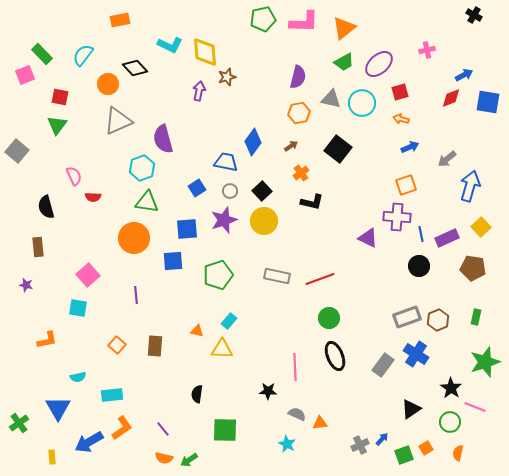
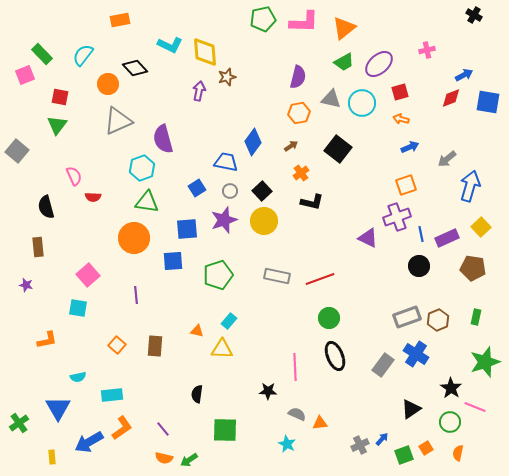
purple cross at (397, 217): rotated 24 degrees counterclockwise
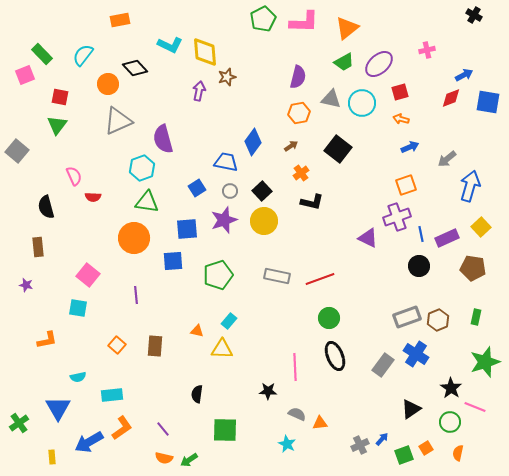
green pentagon at (263, 19): rotated 15 degrees counterclockwise
orange triangle at (344, 28): moved 3 px right
pink square at (88, 275): rotated 10 degrees counterclockwise
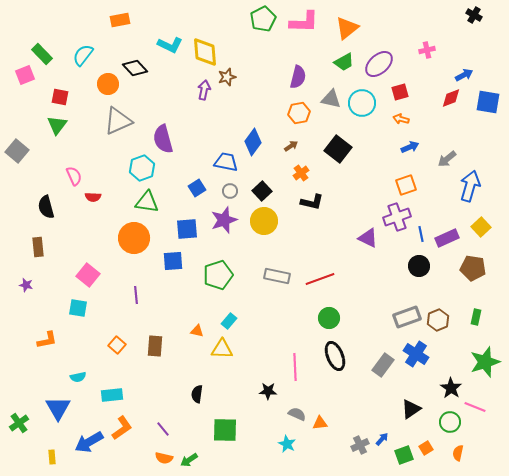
purple arrow at (199, 91): moved 5 px right, 1 px up
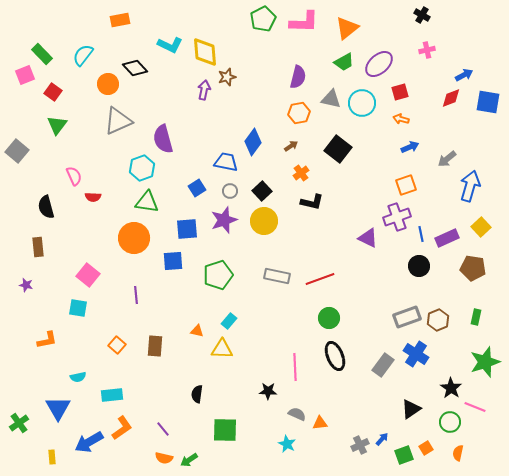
black cross at (474, 15): moved 52 px left
red square at (60, 97): moved 7 px left, 5 px up; rotated 24 degrees clockwise
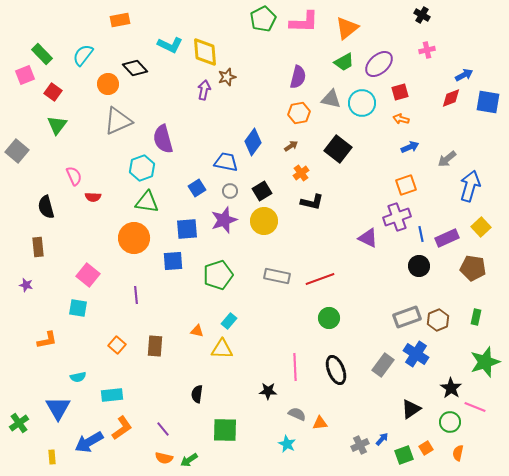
black square at (262, 191): rotated 12 degrees clockwise
black ellipse at (335, 356): moved 1 px right, 14 px down
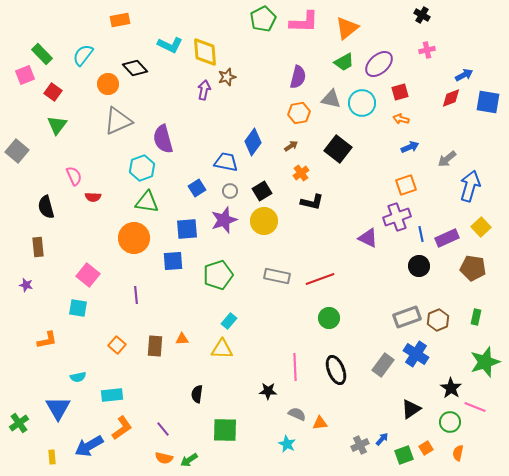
orange triangle at (197, 331): moved 15 px left, 8 px down; rotated 16 degrees counterclockwise
blue arrow at (89, 442): moved 4 px down
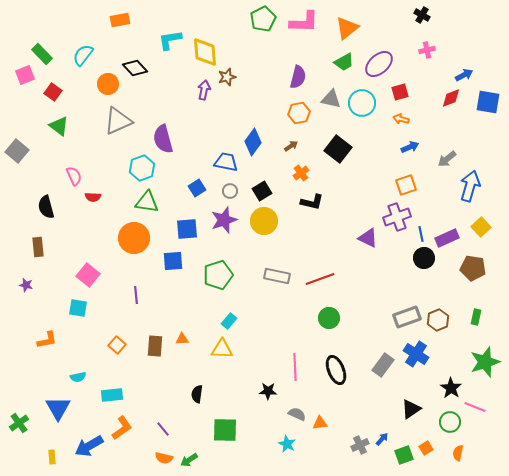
cyan L-shape at (170, 45): moved 5 px up; rotated 145 degrees clockwise
green triangle at (57, 125): moved 2 px right, 1 px down; rotated 30 degrees counterclockwise
black circle at (419, 266): moved 5 px right, 8 px up
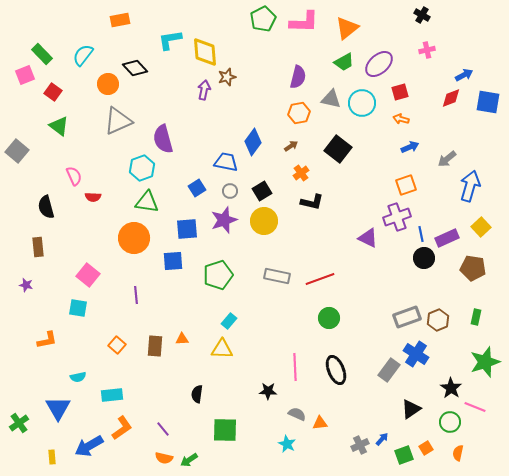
gray rectangle at (383, 365): moved 6 px right, 5 px down
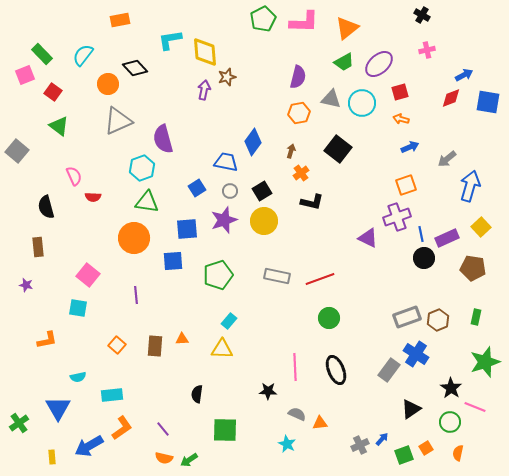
brown arrow at (291, 146): moved 5 px down; rotated 40 degrees counterclockwise
